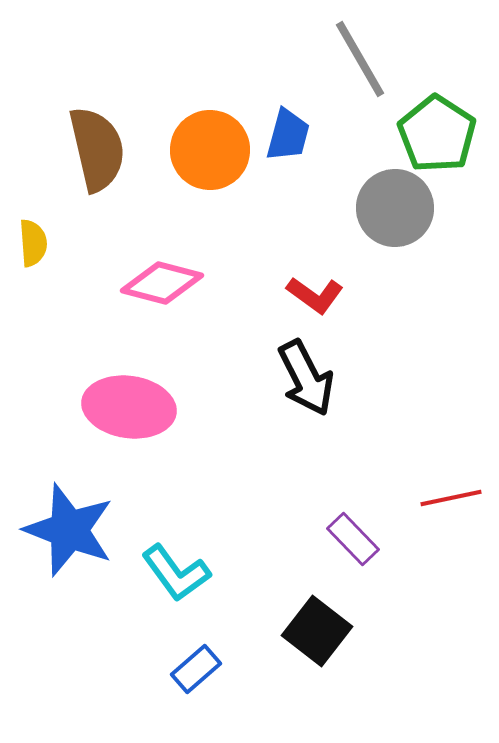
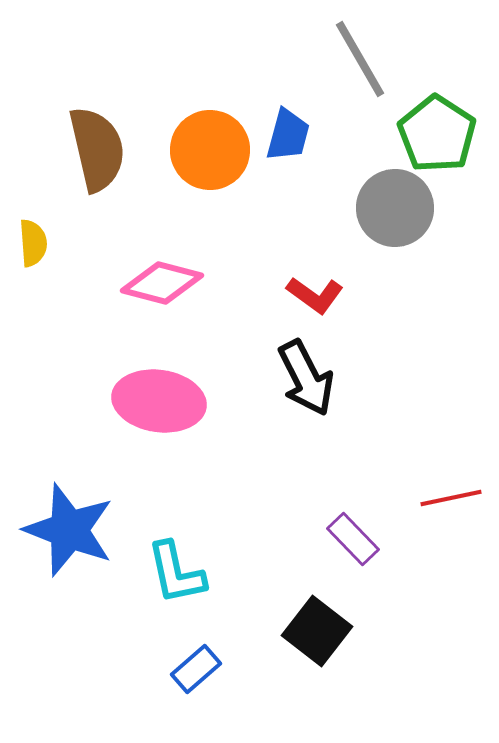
pink ellipse: moved 30 px right, 6 px up
cyan L-shape: rotated 24 degrees clockwise
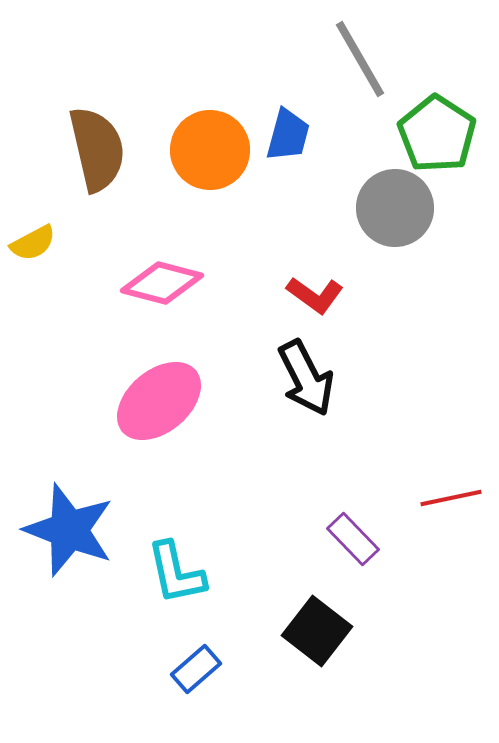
yellow semicircle: rotated 66 degrees clockwise
pink ellipse: rotated 48 degrees counterclockwise
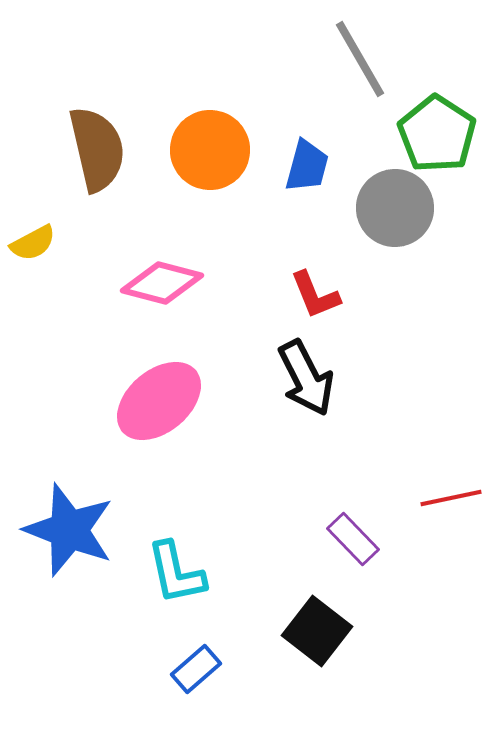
blue trapezoid: moved 19 px right, 31 px down
red L-shape: rotated 32 degrees clockwise
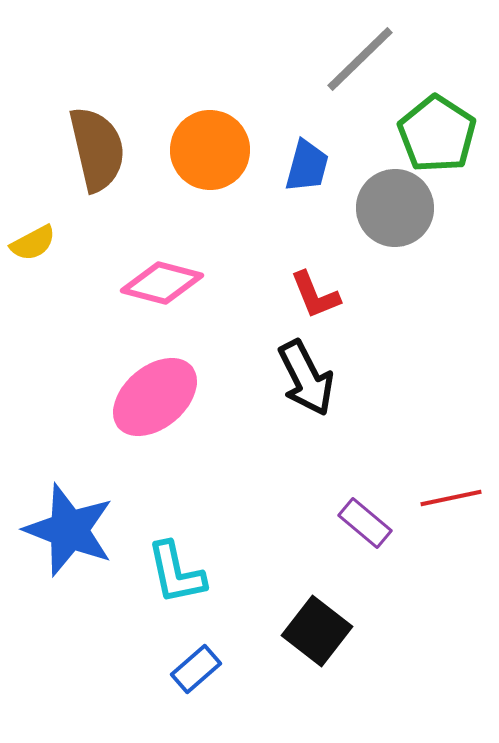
gray line: rotated 76 degrees clockwise
pink ellipse: moved 4 px left, 4 px up
purple rectangle: moved 12 px right, 16 px up; rotated 6 degrees counterclockwise
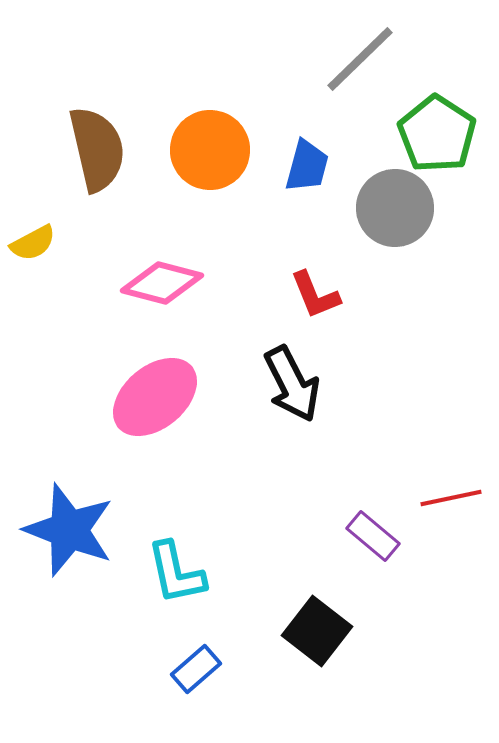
black arrow: moved 14 px left, 6 px down
purple rectangle: moved 8 px right, 13 px down
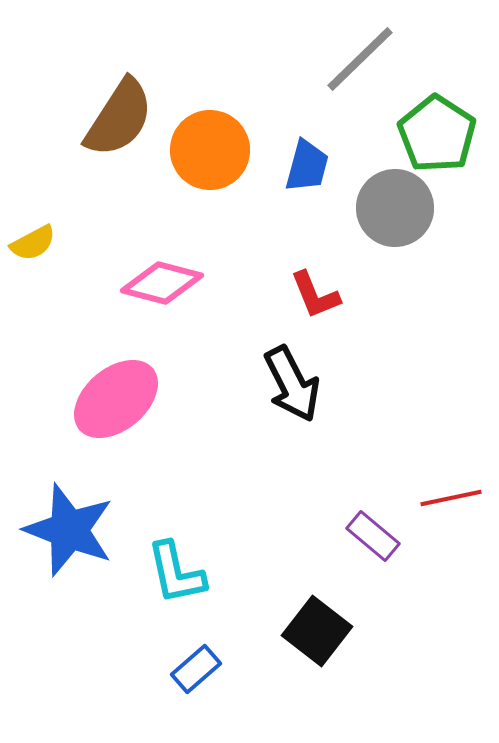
brown semicircle: moved 22 px right, 31 px up; rotated 46 degrees clockwise
pink ellipse: moved 39 px left, 2 px down
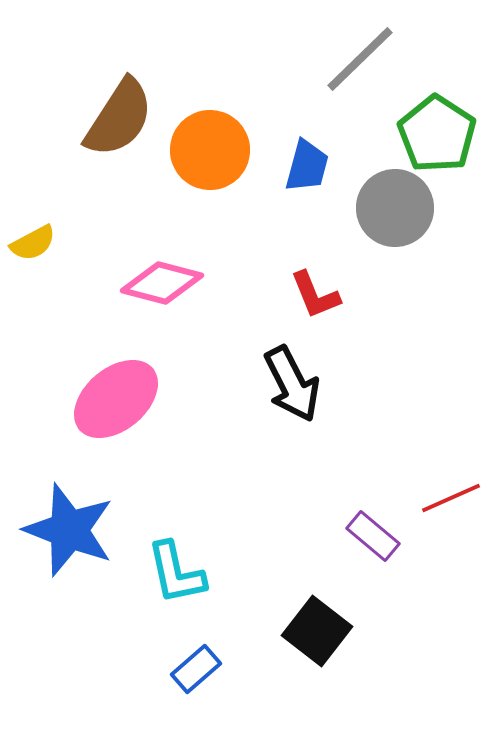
red line: rotated 12 degrees counterclockwise
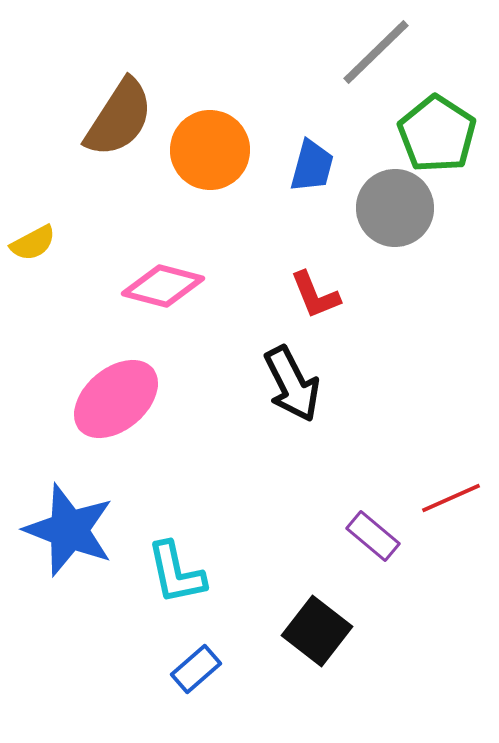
gray line: moved 16 px right, 7 px up
blue trapezoid: moved 5 px right
pink diamond: moved 1 px right, 3 px down
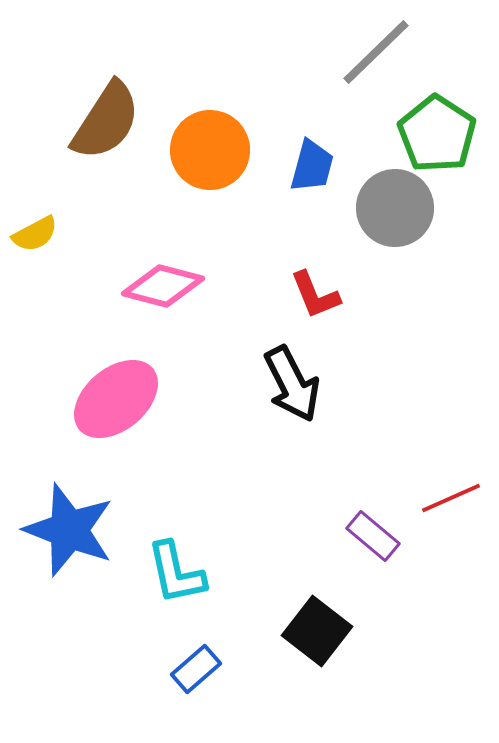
brown semicircle: moved 13 px left, 3 px down
yellow semicircle: moved 2 px right, 9 px up
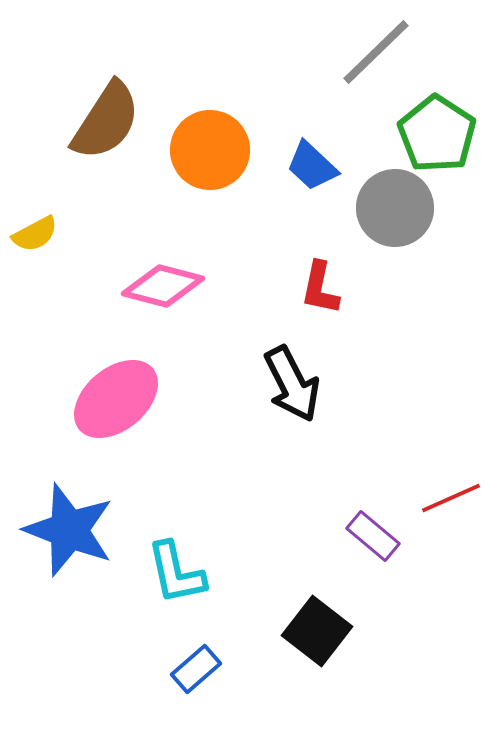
blue trapezoid: rotated 118 degrees clockwise
red L-shape: moved 5 px right, 7 px up; rotated 34 degrees clockwise
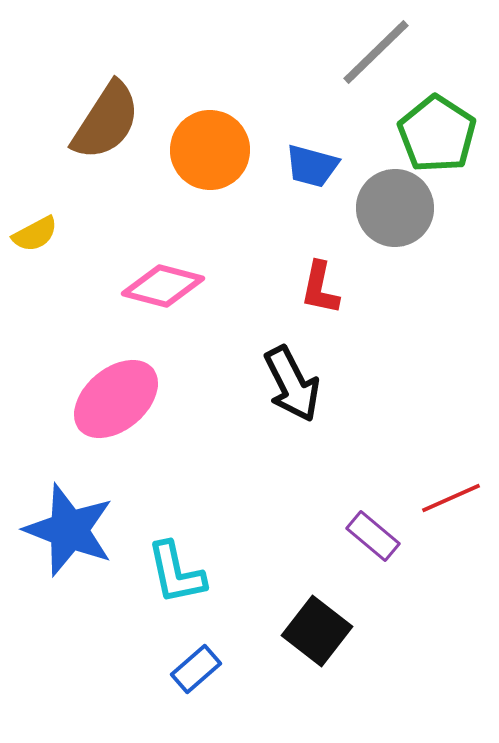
blue trapezoid: rotated 28 degrees counterclockwise
